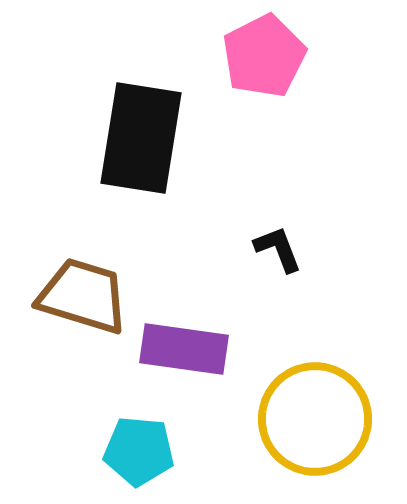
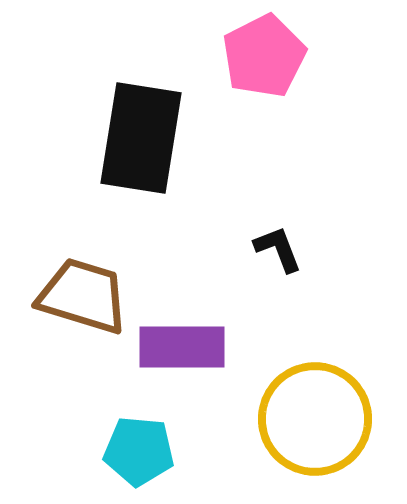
purple rectangle: moved 2 px left, 2 px up; rotated 8 degrees counterclockwise
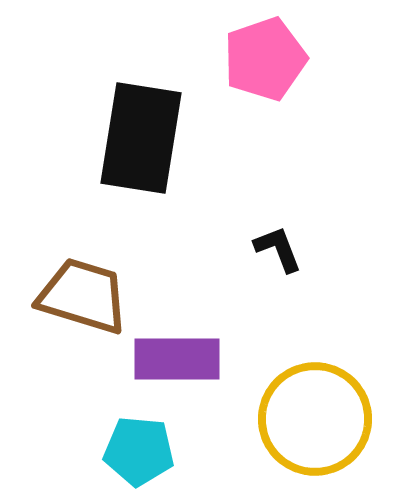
pink pentagon: moved 1 px right, 3 px down; rotated 8 degrees clockwise
purple rectangle: moved 5 px left, 12 px down
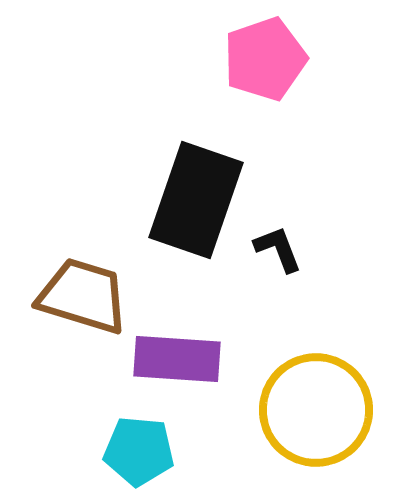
black rectangle: moved 55 px right, 62 px down; rotated 10 degrees clockwise
purple rectangle: rotated 4 degrees clockwise
yellow circle: moved 1 px right, 9 px up
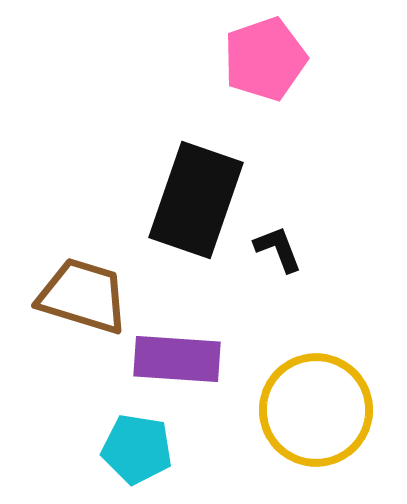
cyan pentagon: moved 2 px left, 2 px up; rotated 4 degrees clockwise
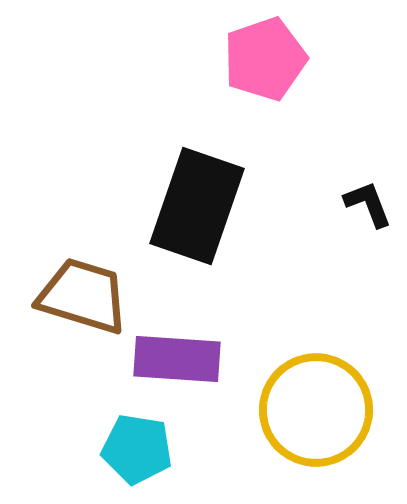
black rectangle: moved 1 px right, 6 px down
black L-shape: moved 90 px right, 45 px up
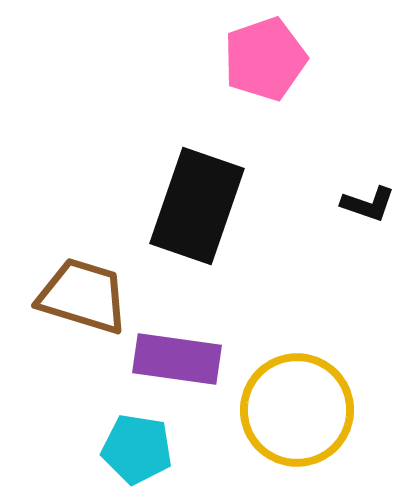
black L-shape: rotated 130 degrees clockwise
purple rectangle: rotated 4 degrees clockwise
yellow circle: moved 19 px left
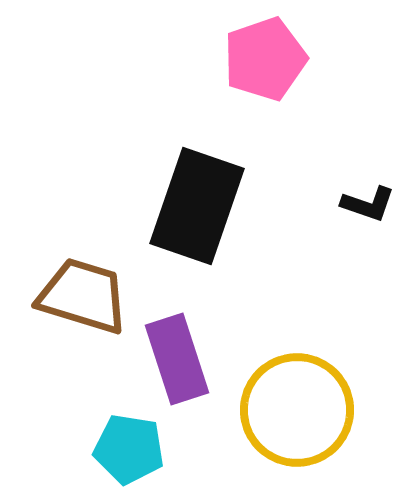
purple rectangle: rotated 64 degrees clockwise
cyan pentagon: moved 8 px left
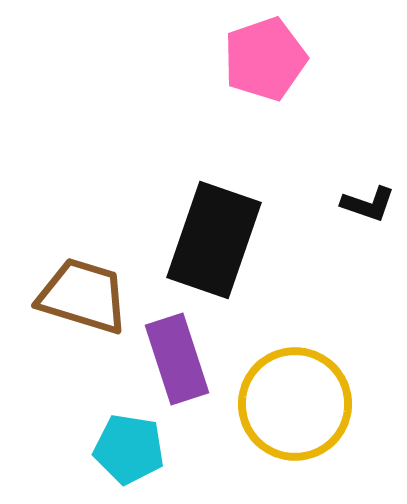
black rectangle: moved 17 px right, 34 px down
yellow circle: moved 2 px left, 6 px up
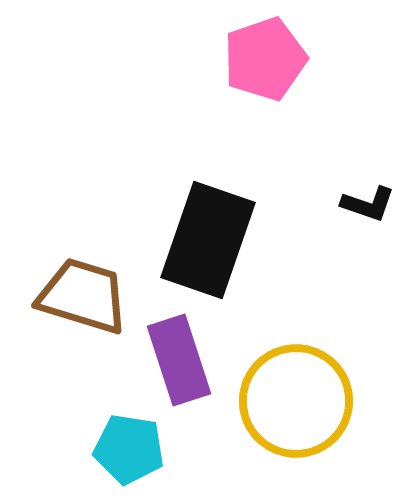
black rectangle: moved 6 px left
purple rectangle: moved 2 px right, 1 px down
yellow circle: moved 1 px right, 3 px up
